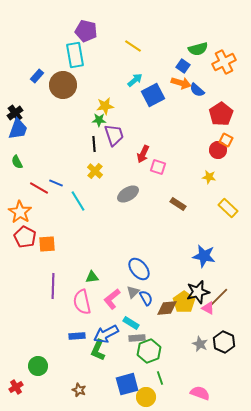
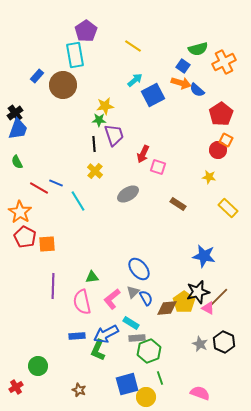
purple pentagon at (86, 31): rotated 25 degrees clockwise
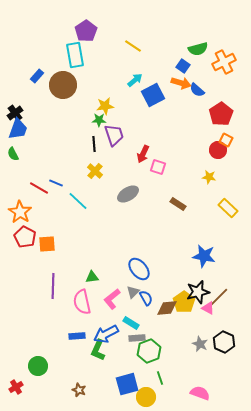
green semicircle at (17, 162): moved 4 px left, 8 px up
cyan line at (78, 201): rotated 15 degrees counterclockwise
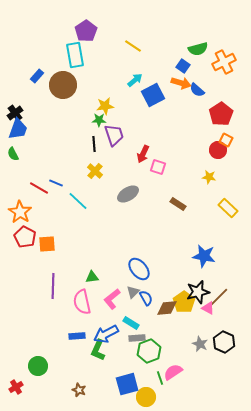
pink semicircle at (200, 393): moved 27 px left, 21 px up; rotated 54 degrees counterclockwise
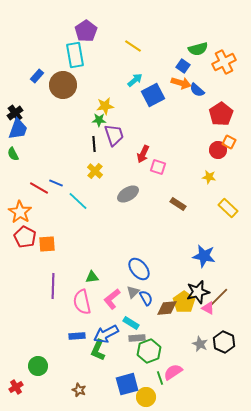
orange square at (226, 140): moved 3 px right, 2 px down
